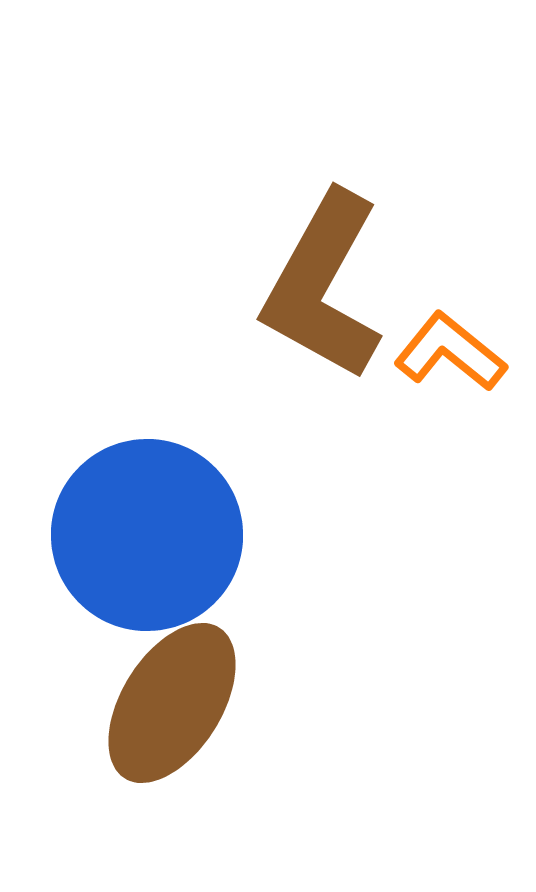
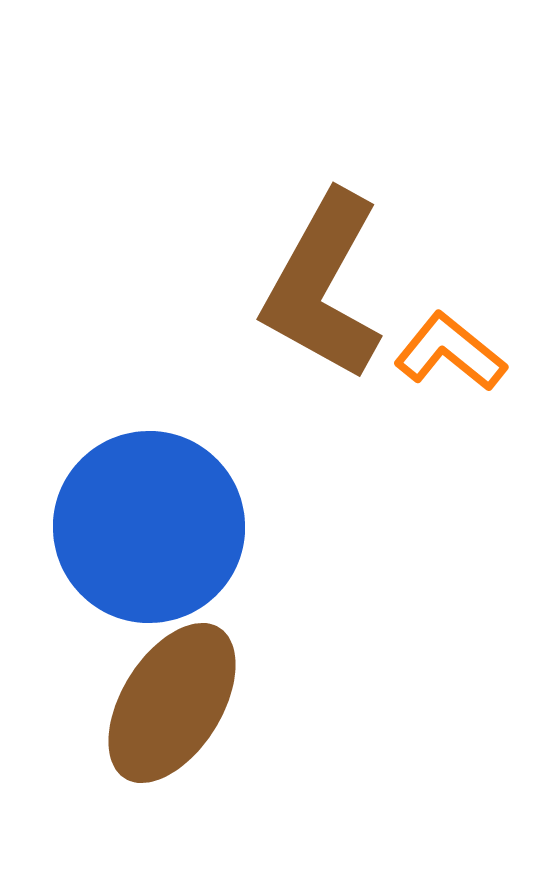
blue circle: moved 2 px right, 8 px up
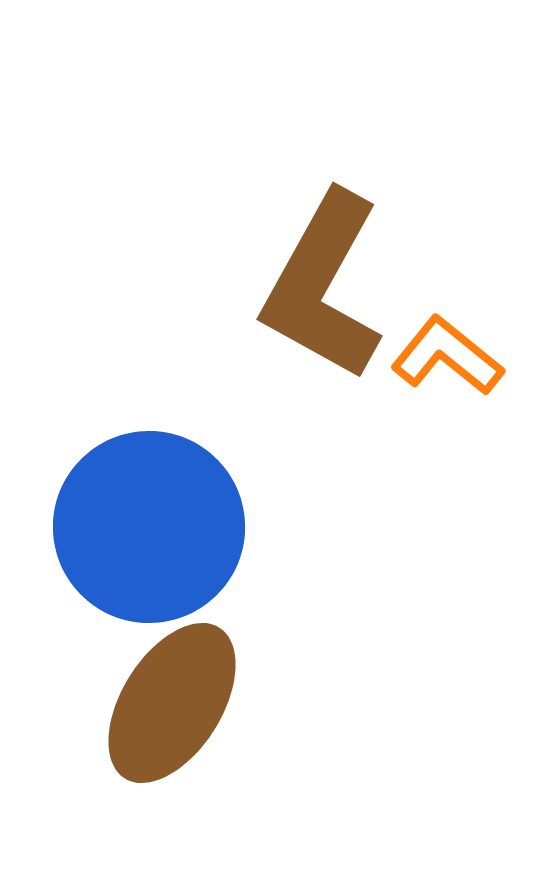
orange L-shape: moved 3 px left, 4 px down
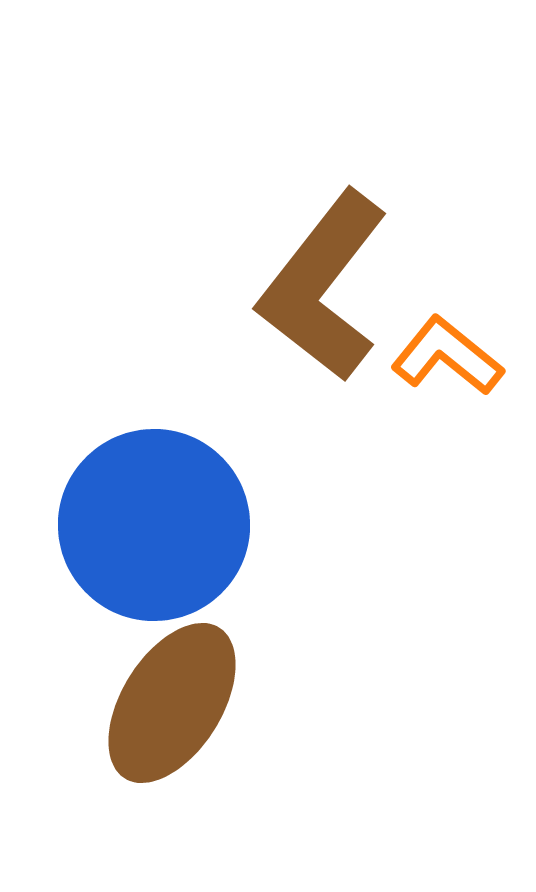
brown L-shape: rotated 9 degrees clockwise
blue circle: moved 5 px right, 2 px up
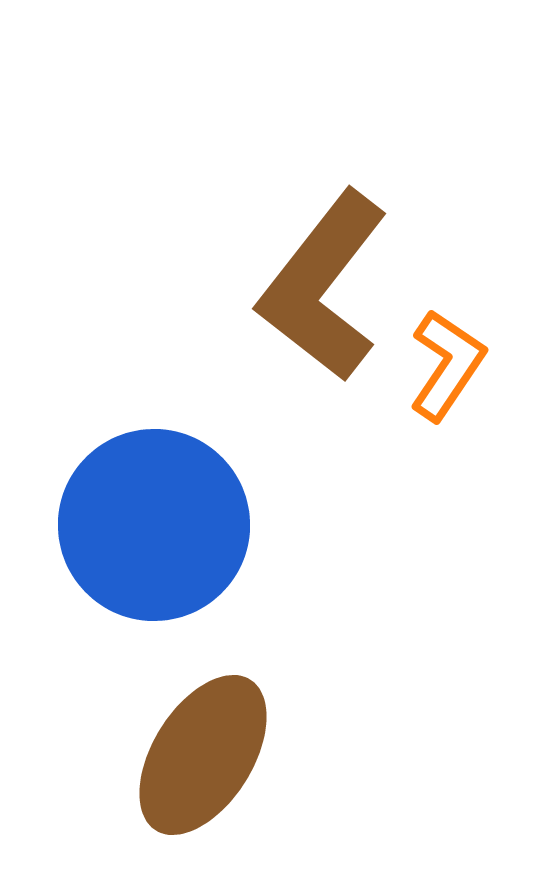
orange L-shape: moved 9 px down; rotated 85 degrees clockwise
brown ellipse: moved 31 px right, 52 px down
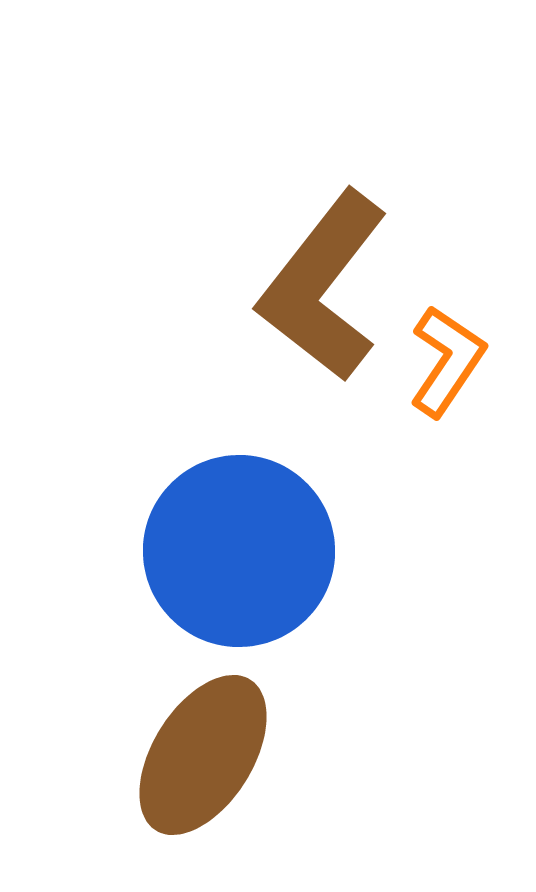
orange L-shape: moved 4 px up
blue circle: moved 85 px right, 26 px down
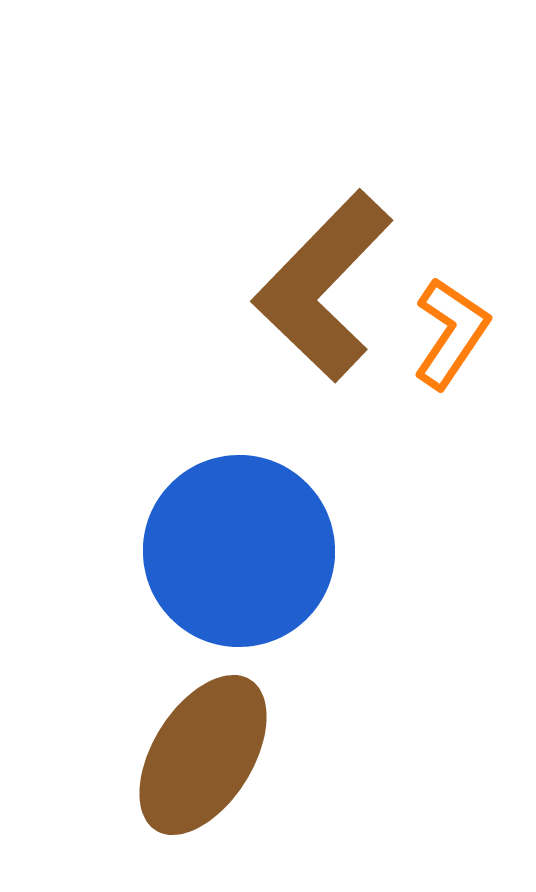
brown L-shape: rotated 6 degrees clockwise
orange L-shape: moved 4 px right, 28 px up
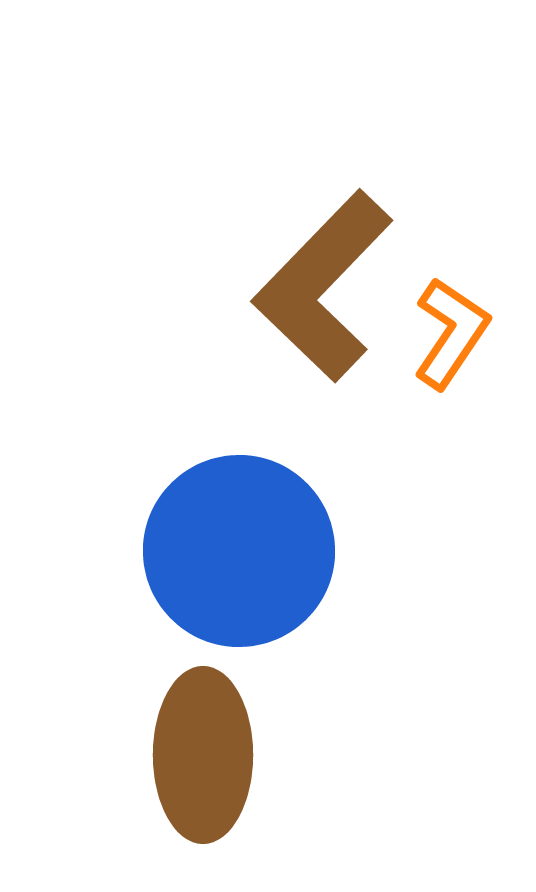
brown ellipse: rotated 32 degrees counterclockwise
